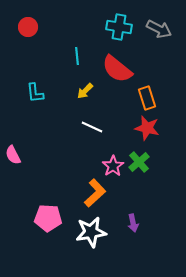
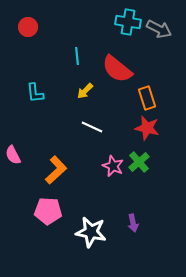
cyan cross: moved 9 px right, 5 px up
pink star: rotated 15 degrees counterclockwise
orange L-shape: moved 39 px left, 23 px up
pink pentagon: moved 7 px up
white star: rotated 20 degrees clockwise
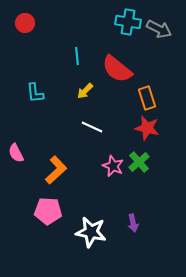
red circle: moved 3 px left, 4 px up
pink semicircle: moved 3 px right, 2 px up
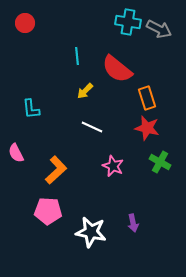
cyan L-shape: moved 4 px left, 16 px down
green cross: moved 21 px right; rotated 20 degrees counterclockwise
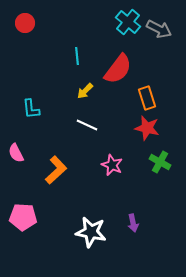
cyan cross: rotated 30 degrees clockwise
red semicircle: moved 1 px right; rotated 92 degrees counterclockwise
white line: moved 5 px left, 2 px up
pink star: moved 1 px left, 1 px up
pink pentagon: moved 25 px left, 6 px down
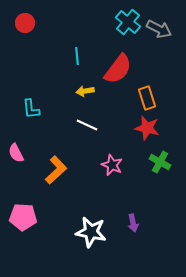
yellow arrow: rotated 36 degrees clockwise
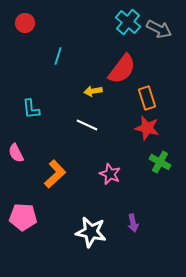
cyan line: moved 19 px left; rotated 24 degrees clockwise
red semicircle: moved 4 px right
yellow arrow: moved 8 px right
pink star: moved 2 px left, 9 px down
orange L-shape: moved 1 px left, 4 px down
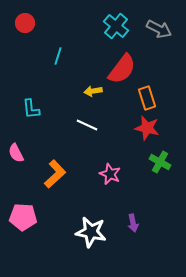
cyan cross: moved 12 px left, 4 px down
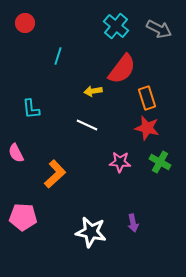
pink star: moved 10 px right, 12 px up; rotated 20 degrees counterclockwise
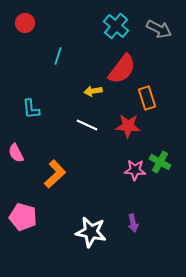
red star: moved 19 px left, 2 px up; rotated 10 degrees counterclockwise
pink star: moved 15 px right, 8 px down
pink pentagon: rotated 12 degrees clockwise
